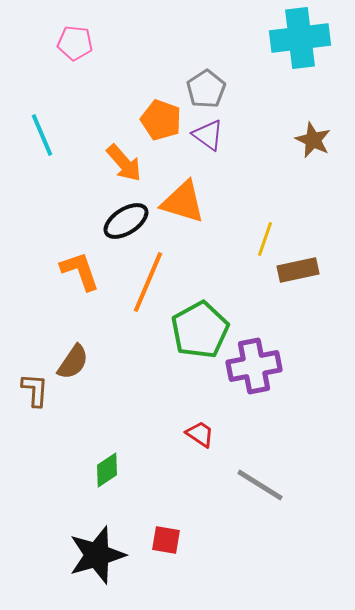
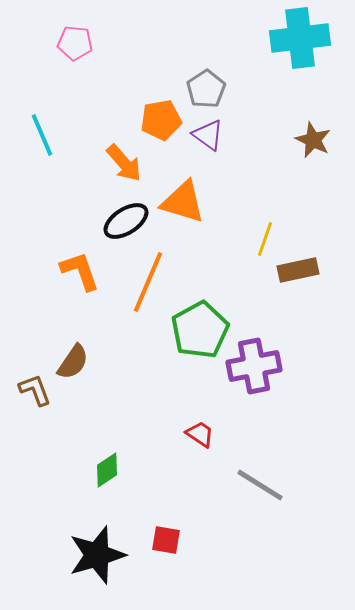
orange pentagon: rotated 30 degrees counterclockwise
brown L-shape: rotated 24 degrees counterclockwise
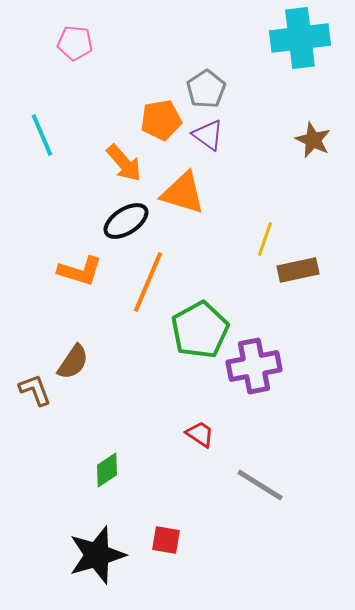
orange triangle: moved 9 px up
orange L-shape: rotated 126 degrees clockwise
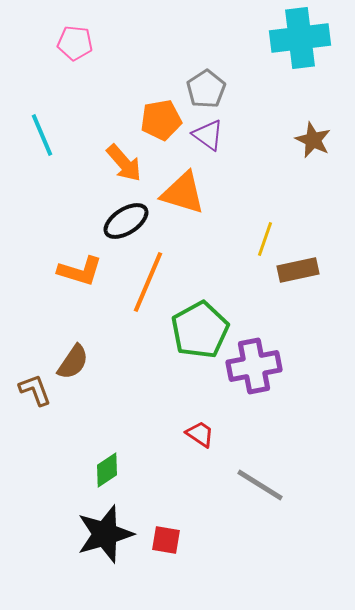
black star: moved 8 px right, 21 px up
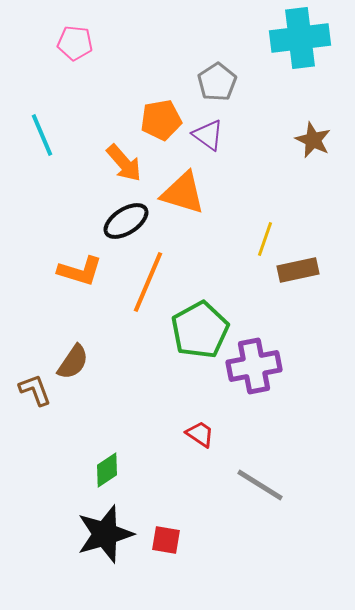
gray pentagon: moved 11 px right, 7 px up
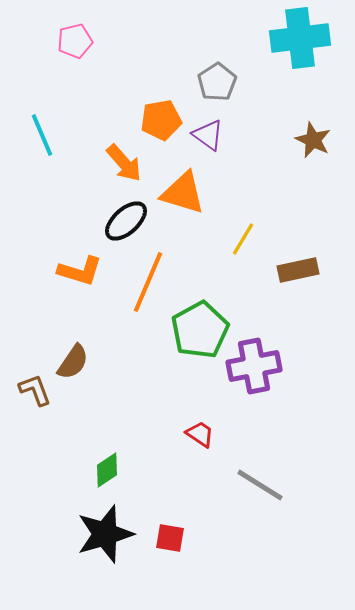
pink pentagon: moved 2 px up; rotated 20 degrees counterclockwise
black ellipse: rotated 9 degrees counterclockwise
yellow line: moved 22 px left; rotated 12 degrees clockwise
red square: moved 4 px right, 2 px up
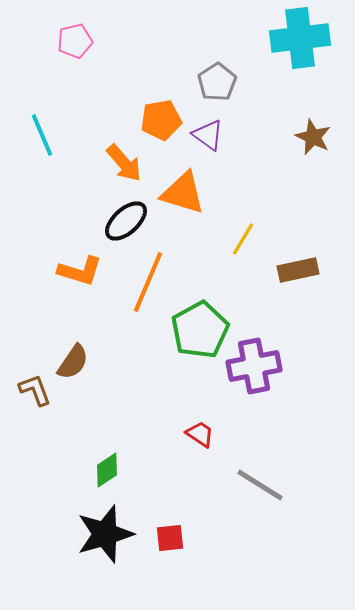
brown star: moved 3 px up
red square: rotated 16 degrees counterclockwise
